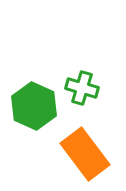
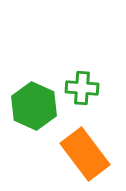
green cross: rotated 12 degrees counterclockwise
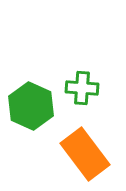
green hexagon: moved 3 px left
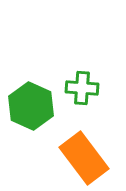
orange rectangle: moved 1 px left, 4 px down
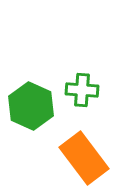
green cross: moved 2 px down
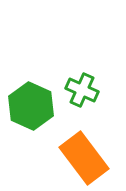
green cross: rotated 20 degrees clockwise
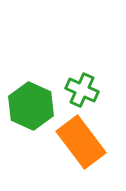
orange rectangle: moved 3 px left, 16 px up
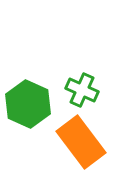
green hexagon: moved 3 px left, 2 px up
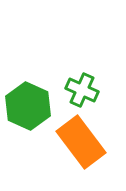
green hexagon: moved 2 px down
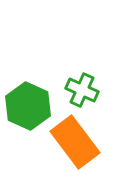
orange rectangle: moved 6 px left
